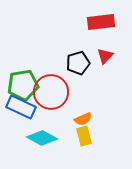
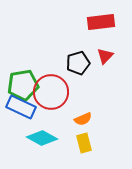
yellow rectangle: moved 7 px down
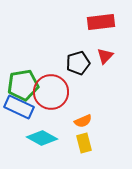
blue rectangle: moved 2 px left
orange semicircle: moved 2 px down
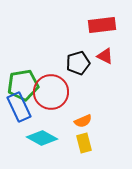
red rectangle: moved 1 px right, 3 px down
red triangle: rotated 48 degrees counterclockwise
blue rectangle: rotated 40 degrees clockwise
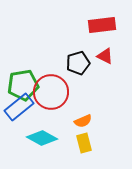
blue rectangle: rotated 76 degrees clockwise
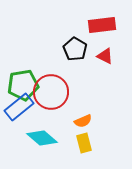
black pentagon: moved 3 px left, 14 px up; rotated 25 degrees counterclockwise
cyan diamond: rotated 12 degrees clockwise
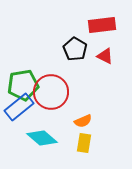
yellow rectangle: rotated 24 degrees clockwise
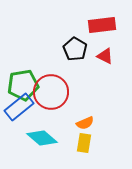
orange semicircle: moved 2 px right, 2 px down
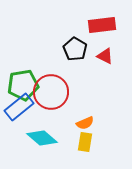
yellow rectangle: moved 1 px right, 1 px up
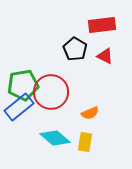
orange semicircle: moved 5 px right, 10 px up
cyan diamond: moved 13 px right
